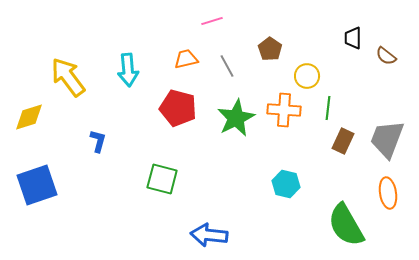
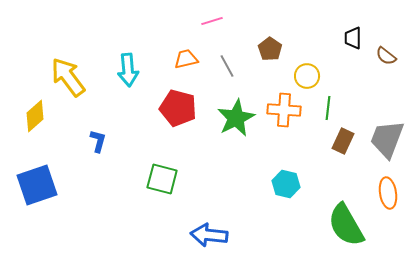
yellow diamond: moved 6 px right, 1 px up; rotated 24 degrees counterclockwise
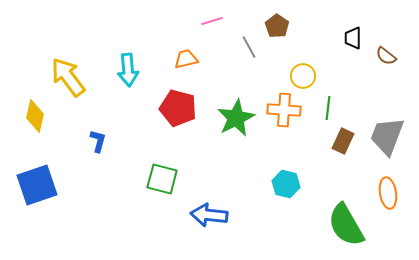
brown pentagon: moved 7 px right, 23 px up
gray line: moved 22 px right, 19 px up
yellow circle: moved 4 px left
yellow diamond: rotated 36 degrees counterclockwise
gray trapezoid: moved 3 px up
blue arrow: moved 20 px up
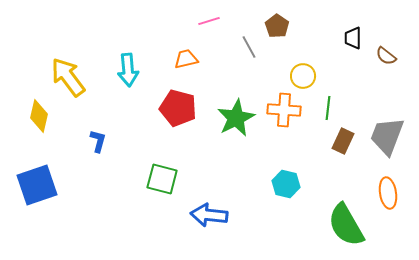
pink line: moved 3 px left
yellow diamond: moved 4 px right
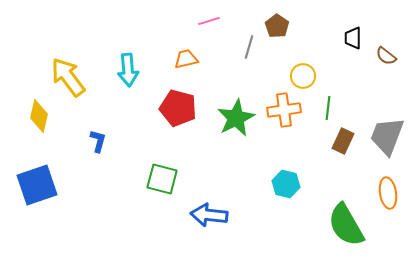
gray line: rotated 45 degrees clockwise
orange cross: rotated 12 degrees counterclockwise
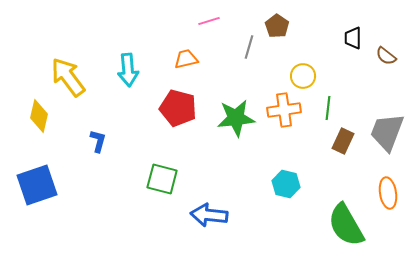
green star: rotated 21 degrees clockwise
gray trapezoid: moved 4 px up
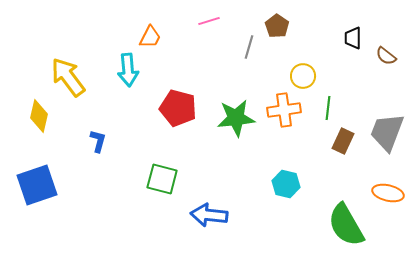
orange trapezoid: moved 36 px left, 22 px up; rotated 130 degrees clockwise
orange ellipse: rotated 68 degrees counterclockwise
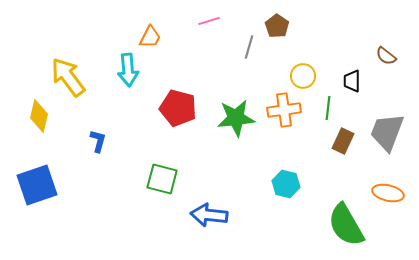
black trapezoid: moved 1 px left, 43 px down
